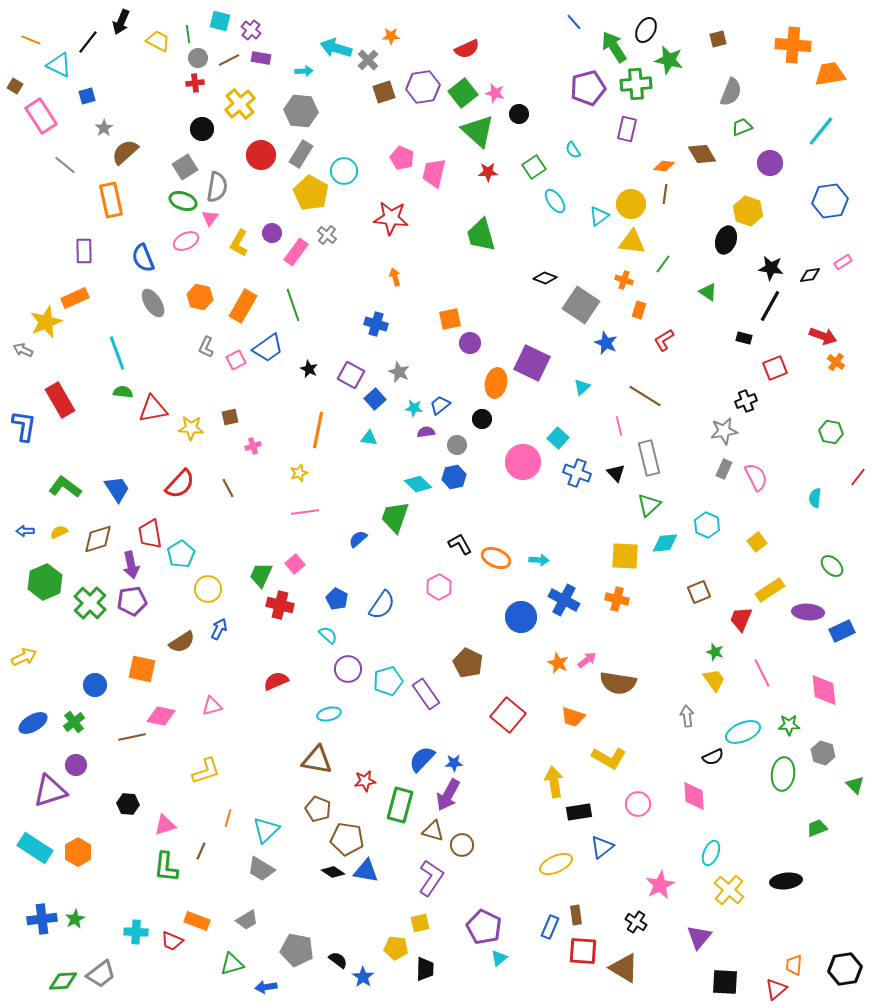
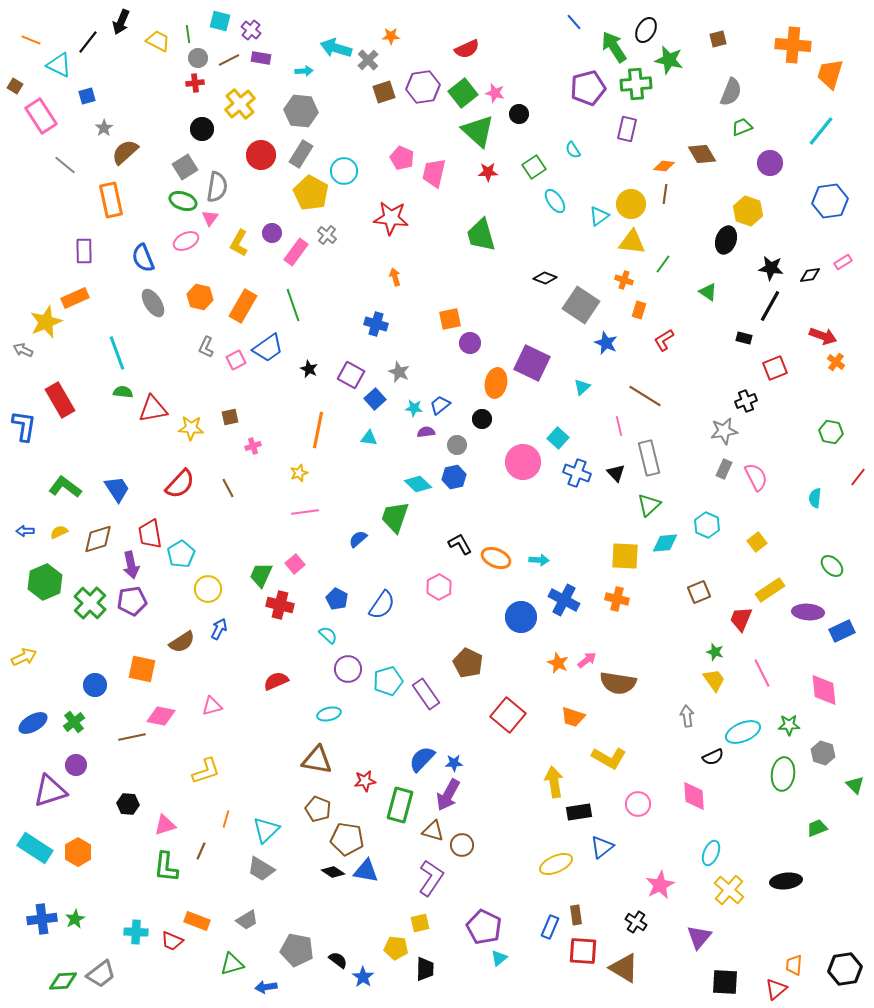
orange trapezoid at (830, 74): rotated 64 degrees counterclockwise
orange line at (228, 818): moved 2 px left, 1 px down
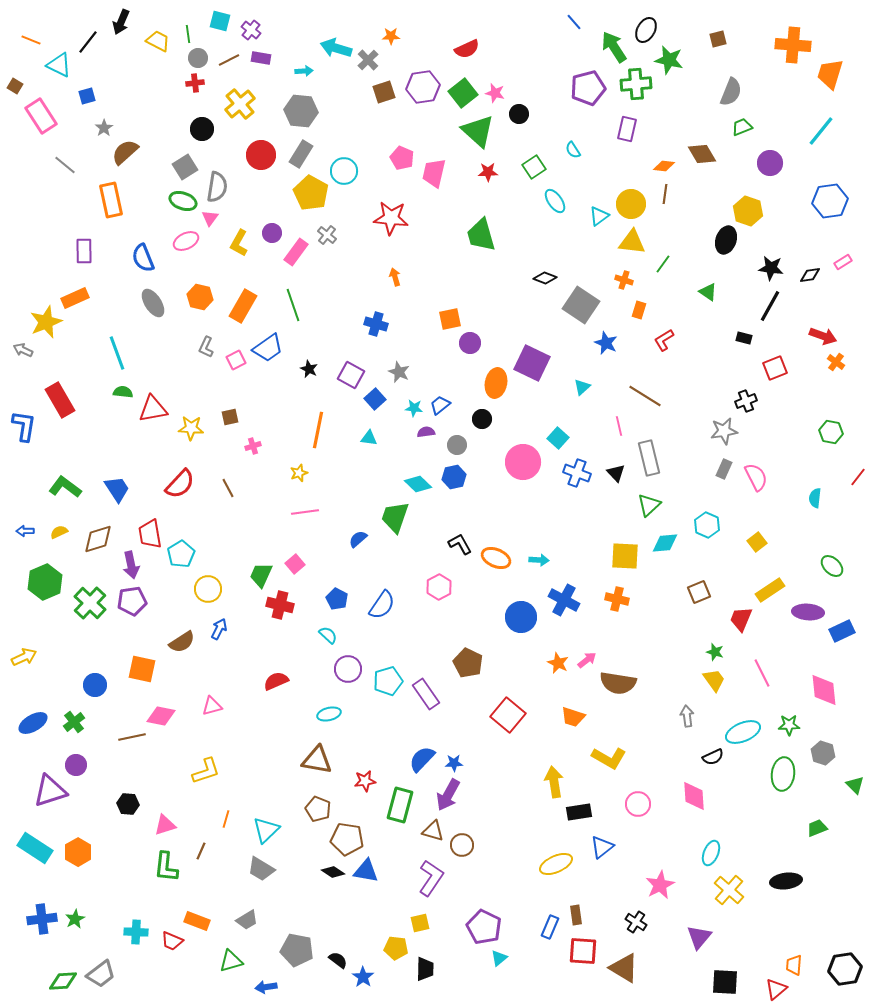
green triangle at (232, 964): moved 1 px left, 3 px up
